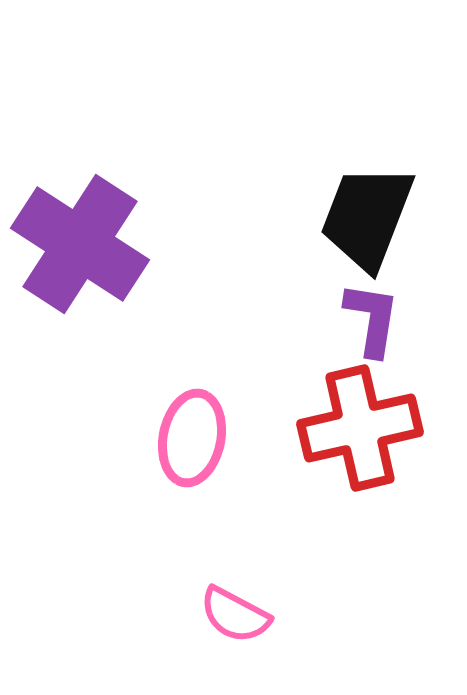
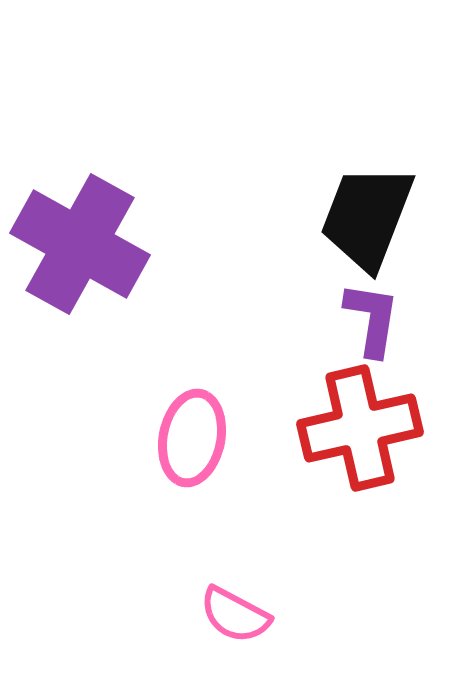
purple cross: rotated 4 degrees counterclockwise
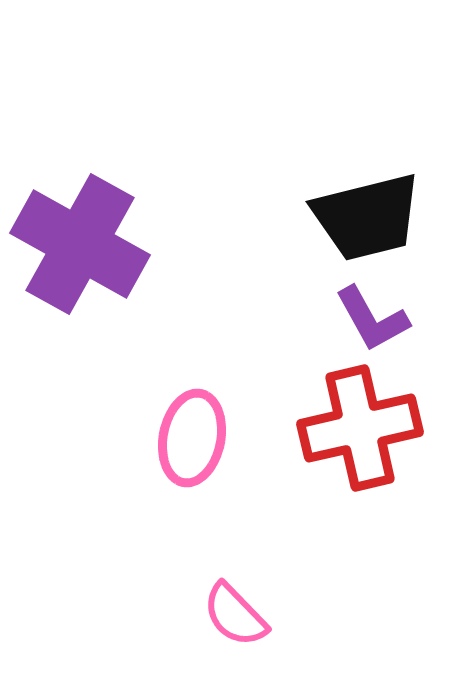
black trapezoid: rotated 125 degrees counterclockwise
purple L-shape: rotated 142 degrees clockwise
pink semicircle: rotated 18 degrees clockwise
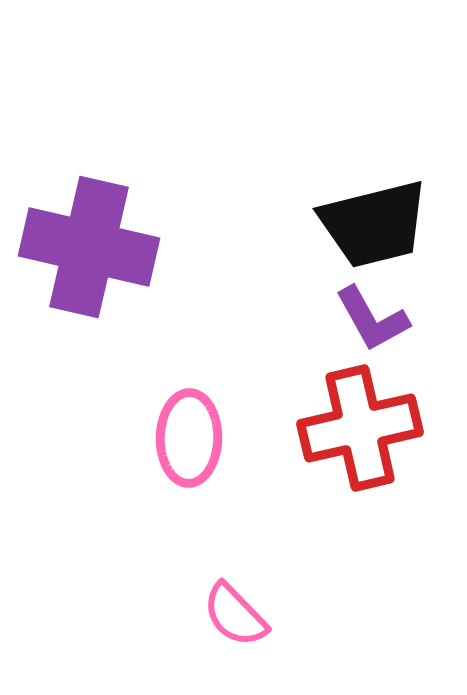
black trapezoid: moved 7 px right, 7 px down
purple cross: moved 9 px right, 3 px down; rotated 16 degrees counterclockwise
pink ellipse: moved 3 px left; rotated 10 degrees counterclockwise
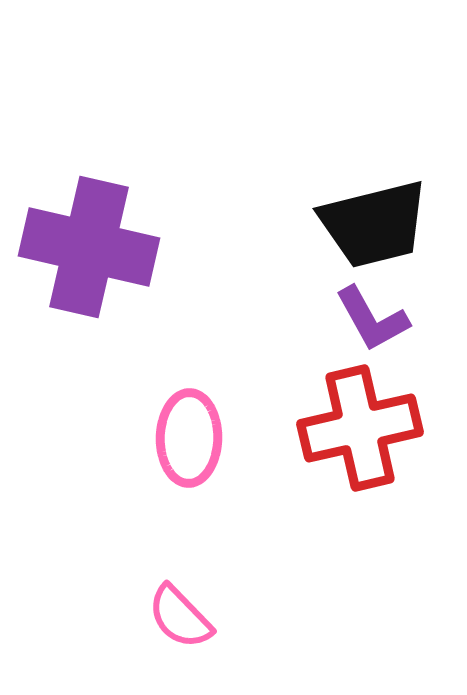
pink semicircle: moved 55 px left, 2 px down
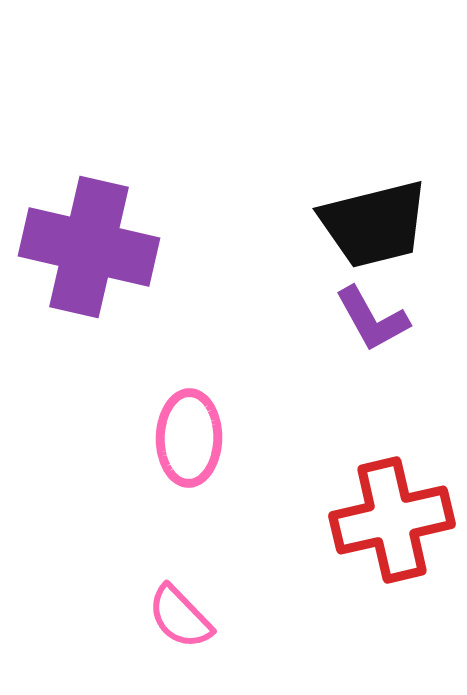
red cross: moved 32 px right, 92 px down
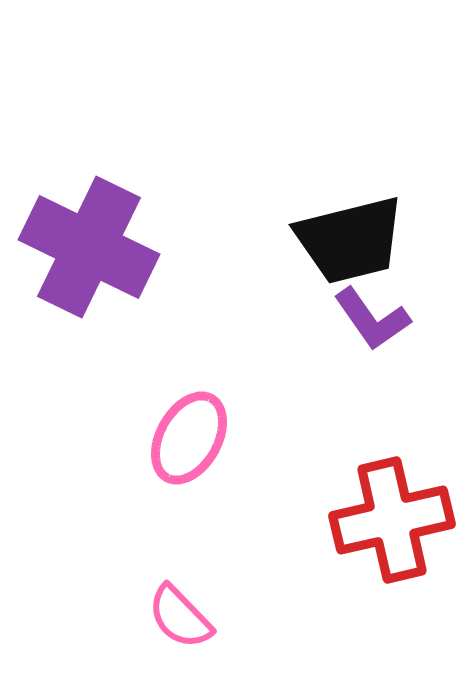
black trapezoid: moved 24 px left, 16 px down
purple cross: rotated 13 degrees clockwise
purple L-shape: rotated 6 degrees counterclockwise
pink ellipse: rotated 28 degrees clockwise
